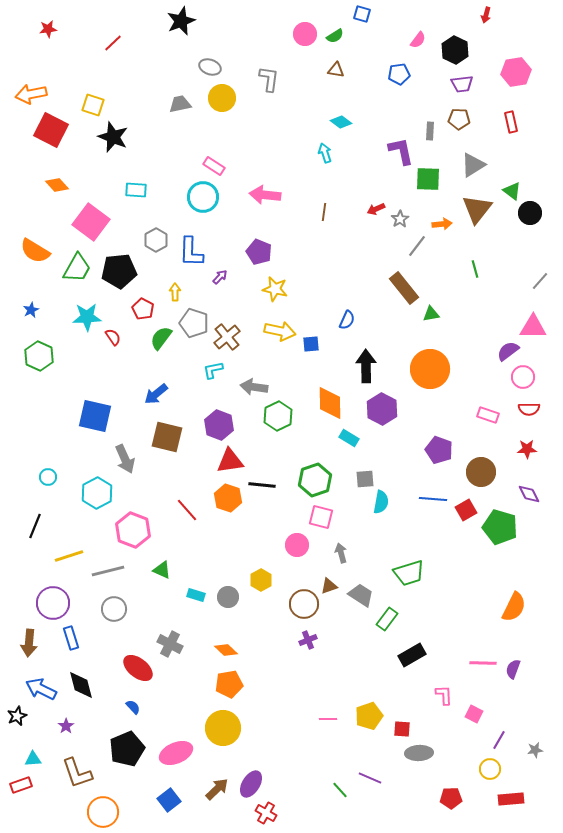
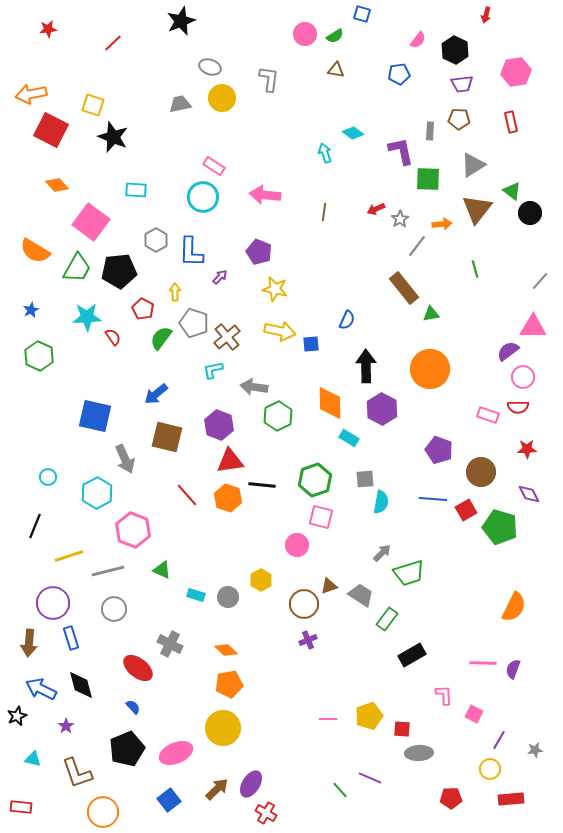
cyan diamond at (341, 122): moved 12 px right, 11 px down
red semicircle at (529, 409): moved 11 px left, 2 px up
red line at (187, 510): moved 15 px up
gray arrow at (341, 553): moved 41 px right; rotated 60 degrees clockwise
cyan triangle at (33, 759): rotated 18 degrees clockwise
red rectangle at (21, 785): moved 22 px down; rotated 25 degrees clockwise
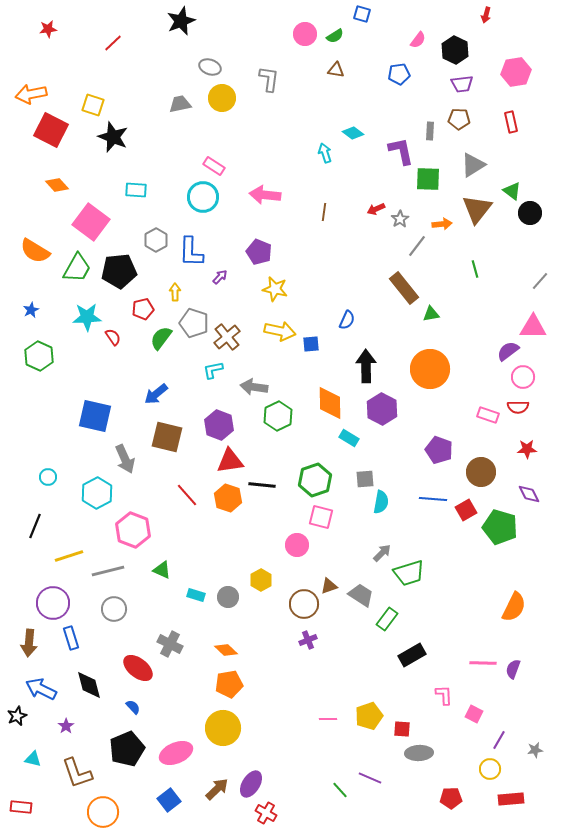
red pentagon at (143, 309): rotated 30 degrees clockwise
black diamond at (81, 685): moved 8 px right
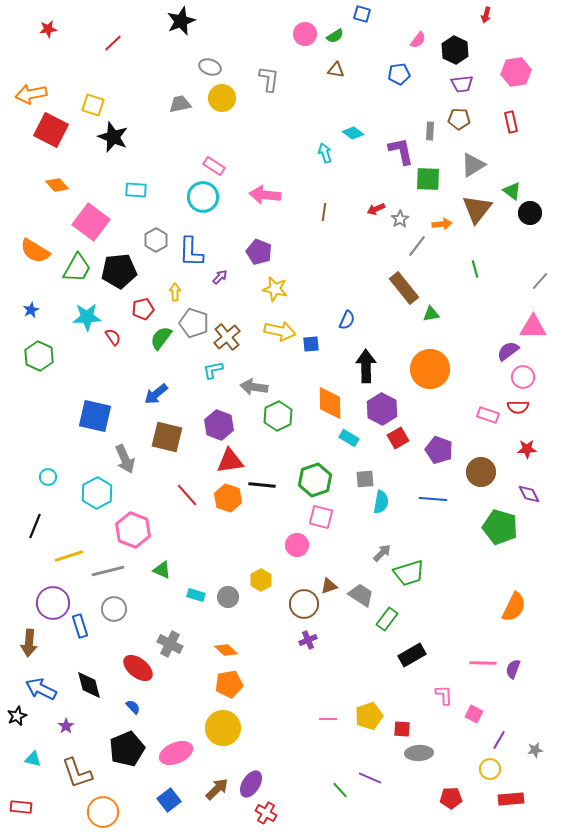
red square at (466, 510): moved 68 px left, 72 px up
blue rectangle at (71, 638): moved 9 px right, 12 px up
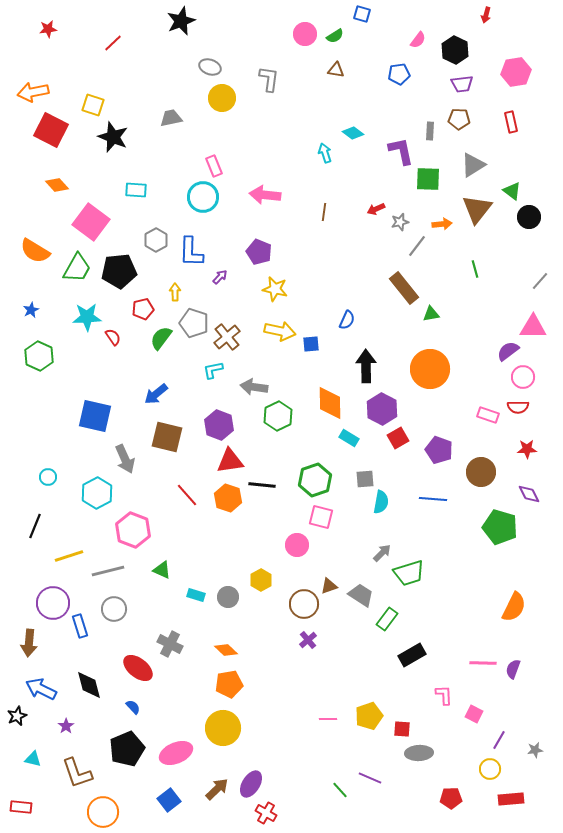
orange arrow at (31, 94): moved 2 px right, 2 px up
gray trapezoid at (180, 104): moved 9 px left, 14 px down
pink rectangle at (214, 166): rotated 35 degrees clockwise
black circle at (530, 213): moved 1 px left, 4 px down
gray star at (400, 219): moved 3 px down; rotated 18 degrees clockwise
purple cross at (308, 640): rotated 18 degrees counterclockwise
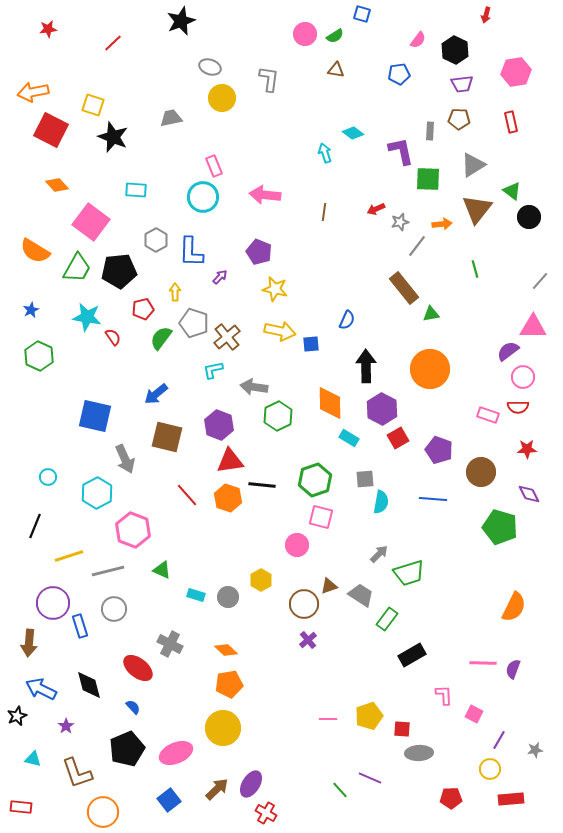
cyan star at (87, 317): rotated 12 degrees clockwise
gray arrow at (382, 553): moved 3 px left, 1 px down
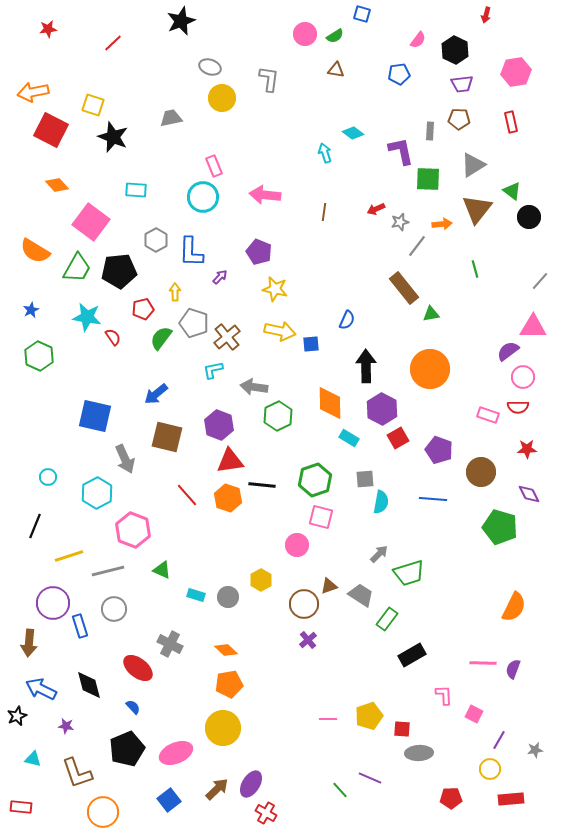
purple star at (66, 726): rotated 28 degrees counterclockwise
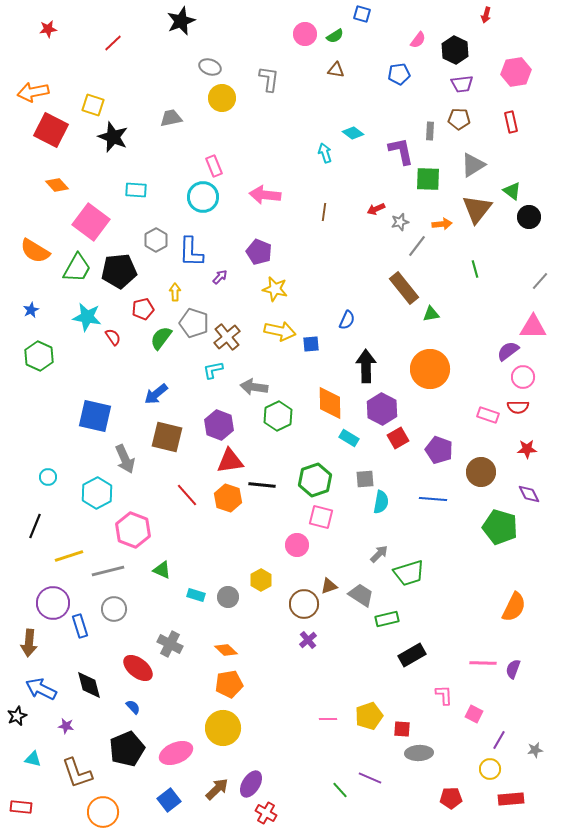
green rectangle at (387, 619): rotated 40 degrees clockwise
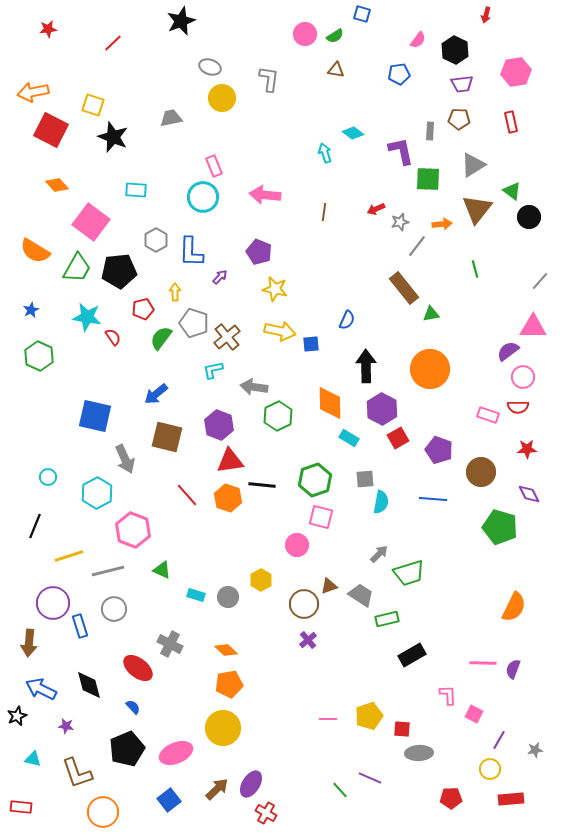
pink L-shape at (444, 695): moved 4 px right
